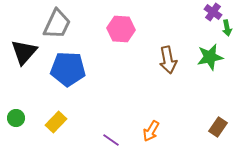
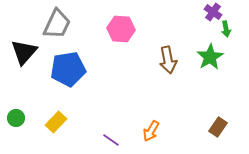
green arrow: moved 1 px left, 1 px down
green star: rotated 20 degrees counterclockwise
blue pentagon: rotated 12 degrees counterclockwise
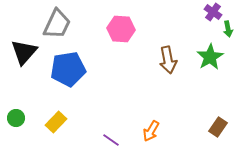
green arrow: moved 2 px right
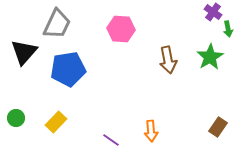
orange arrow: rotated 35 degrees counterclockwise
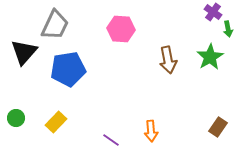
gray trapezoid: moved 2 px left, 1 px down
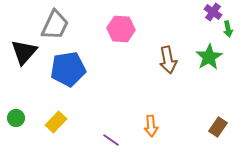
green star: moved 1 px left
orange arrow: moved 5 px up
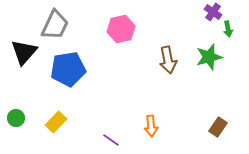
pink hexagon: rotated 16 degrees counterclockwise
green star: rotated 16 degrees clockwise
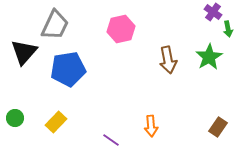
green star: rotated 16 degrees counterclockwise
green circle: moved 1 px left
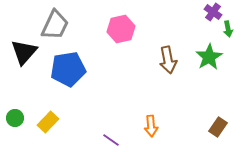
yellow rectangle: moved 8 px left
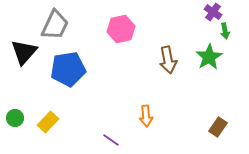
green arrow: moved 3 px left, 2 px down
orange arrow: moved 5 px left, 10 px up
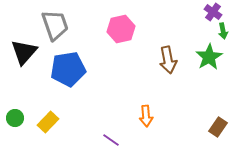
gray trapezoid: rotated 44 degrees counterclockwise
green arrow: moved 2 px left
